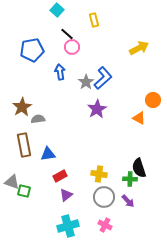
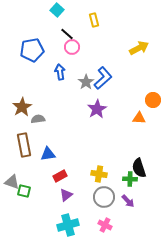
orange triangle: rotated 24 degrees counterclockwise
cyan cross: moved 1 px up
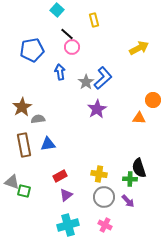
blue triangle: moved 10 px up
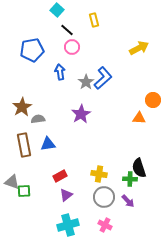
black line: moved 4 px up
purple star: moved 16 px left, 5 px down
green square: rotated 16 degrees counterclockwise
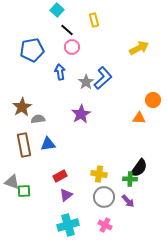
black semicircle: rotated 126 degrees counterclockwise
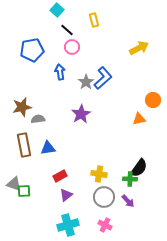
brown star: rotated 18 degrees clockwise
orange triangle: moved 1 px down; rotated 16 degrees counterclockwise
blue triangle: moved 4 px down
gray triangle: moved 2 px right, 2 px down
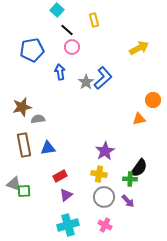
purple star: moved 24 px right, 37 px down
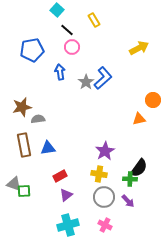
yellow rectangle: rotated 16 degrees counterclockwise
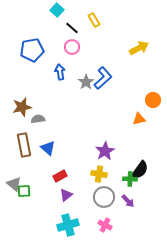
black line: moved 5 px right, 2 px up
blue triangle: rotated 49 degrees clockwise
black semicircle: moved 1 px right, 2 px down
gray triangle: rotated 21 degrees clockwise
